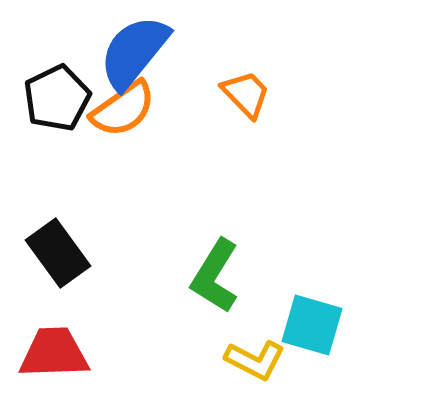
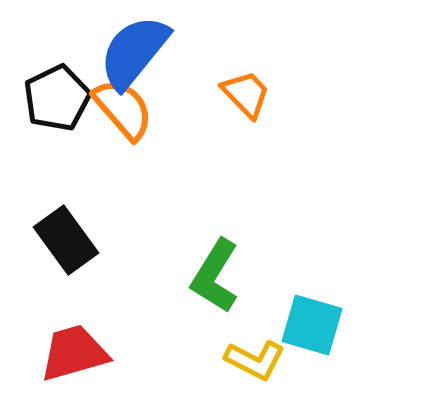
orange semicircle: rotated 96 degrees counterclockwise
black rectangle: moved 8 px right, 13 px up
red trapezoid: moved 20 px right; rotated 14 degrees counterclockwise
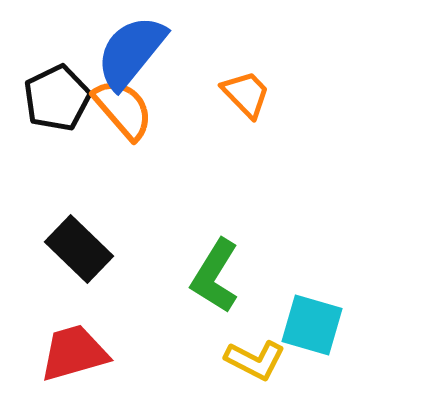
blue semicircle: moved 3 px left
black rectangle: moved 13 px right, 9 px down; rotated 10 degrees counterclockwise
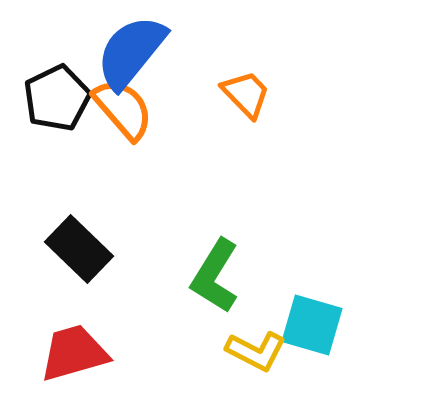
yellow L-shape: moved 1 px right, 9 px up
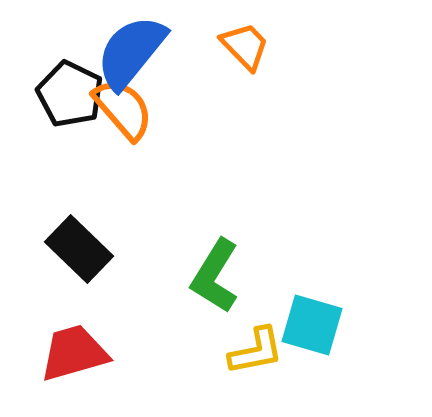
orange trapezoid: moved 1 px left, 48 px up
black pentagon: moved 13 px right, 4 px up; rotated 20 degrees counterclockwise
yellow L-shape: rotated 38 degrees counterclockwise
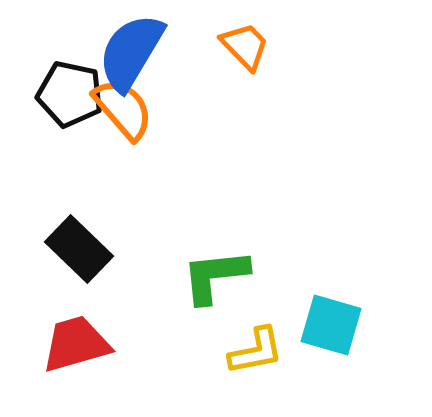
blue semicircle: rotated 8 degrees counterclockwise
black pentagon: rotated 14 degrees counterclockwise
green L-shape: rotated 52 degrees clockwise
cyan square: moved 19 px right
red trapezoid: moved 2 px right, 9 px up
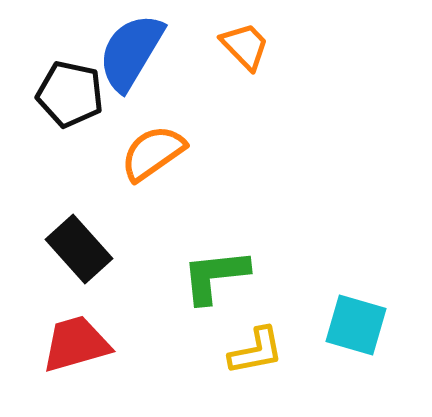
orange semicircle: moved 30 px right, 44 px down; rotated 84 degrees counterclockwise
black rectangle: rotated 4 degrees clockwise
cyan square: moved 25 px right
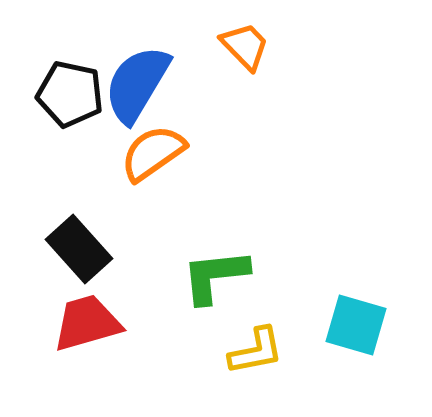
blue semicircle: moved 6 px right, 32 px down
red trapezoid: moved 11 px right, 21 px up
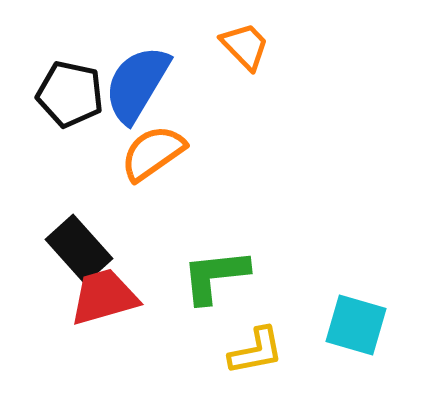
red trapezoid: moved 17 px right, 26 px up
